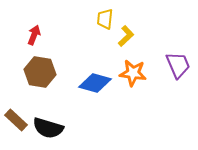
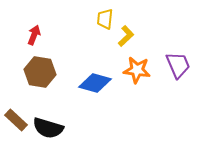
orange star: moved 4 px right, 3 px up
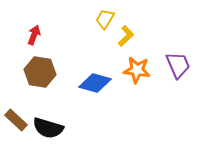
yellow trapezoid: rotated 25 degrees clockwise
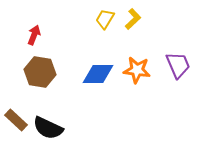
yellow L-shape: moved 7 px right, 17 px up
blue diamond: moved 3 px right, 9 px up; rotated 16 degrees counterclockwise
black semicircle: rotated 8 degrees clockwise
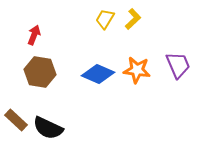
blue diamond: rotated 24 degrees clockwise
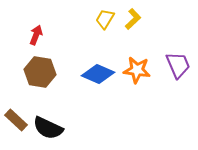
red arrow: moved 2 px right
